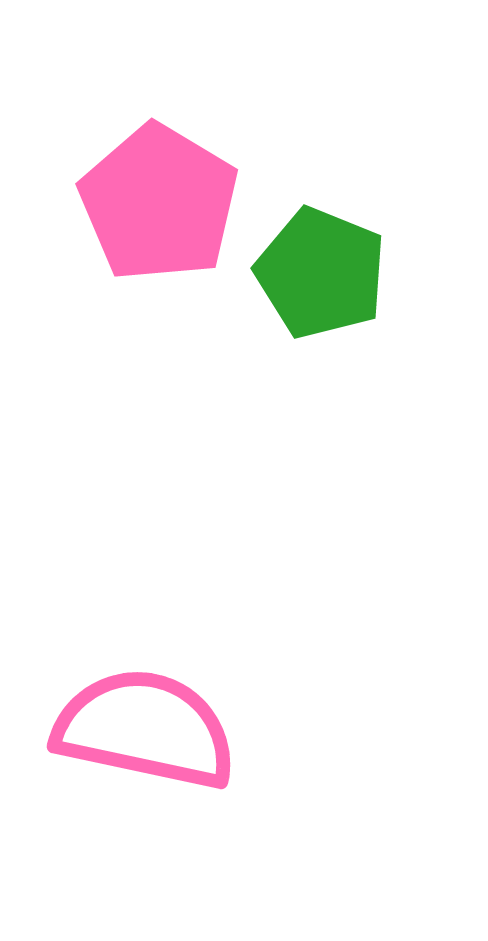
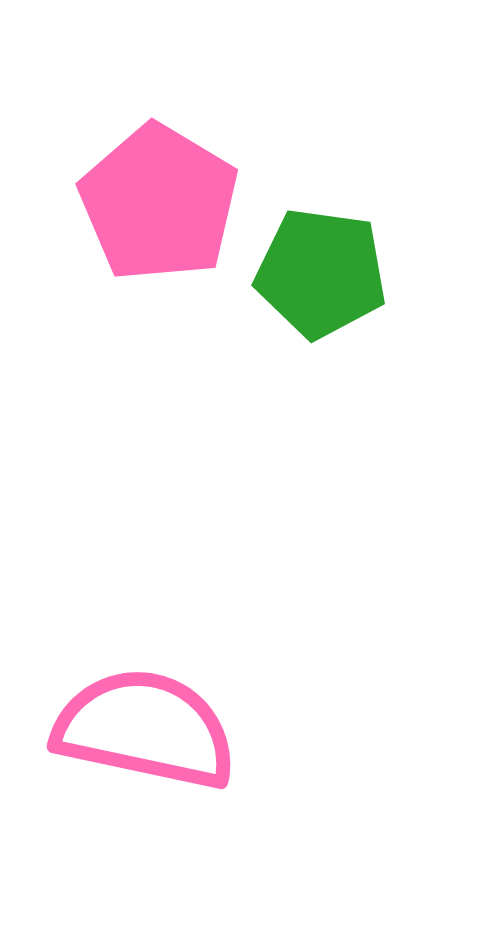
green pentagon: rotated 14 degrees counterclockwise
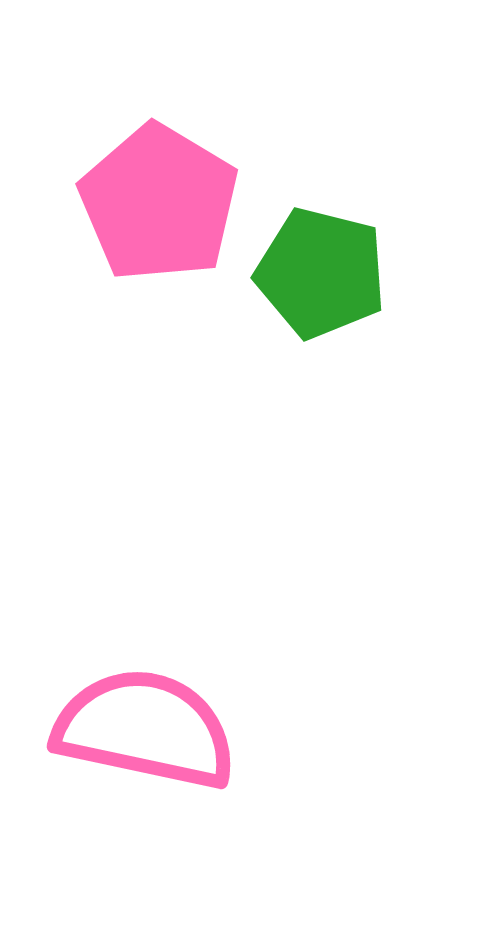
green pentagon: rotated 6 degrees clockwise
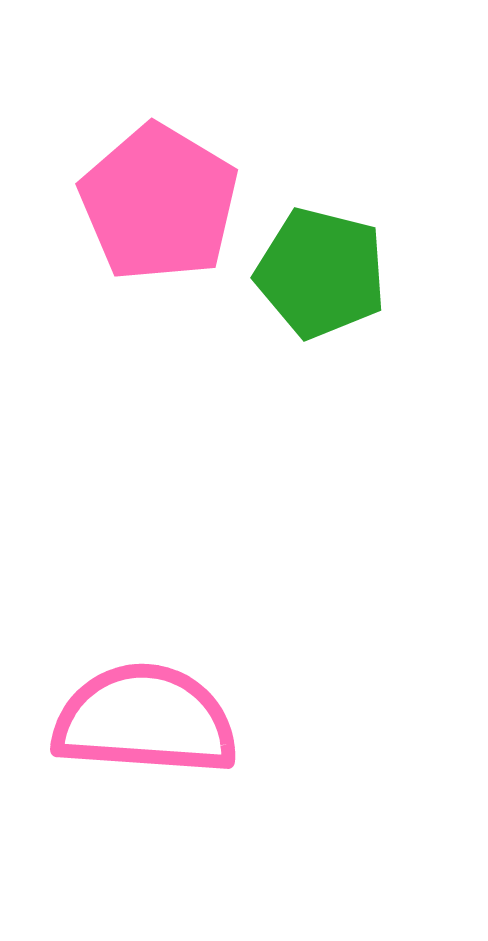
pink semicircle: moved 9 px up; rotated 8 degrees counterclockwise
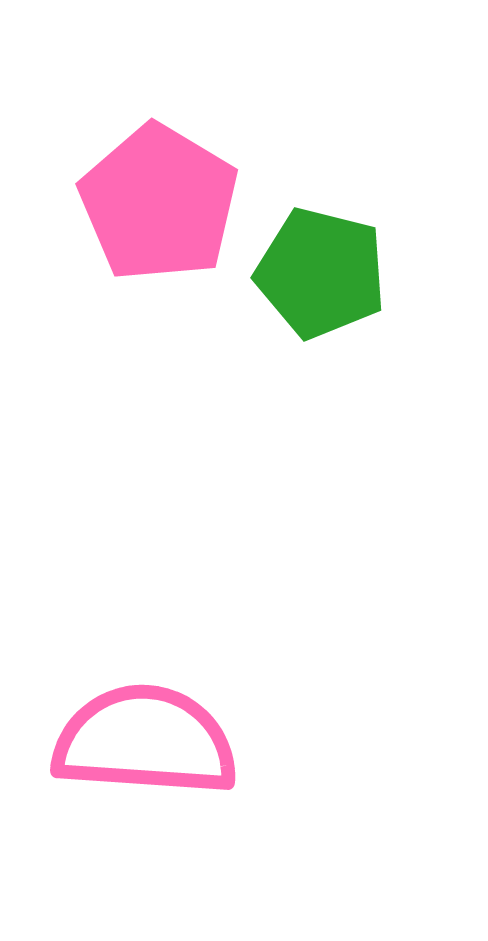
pink semicircle: moved 21 px down
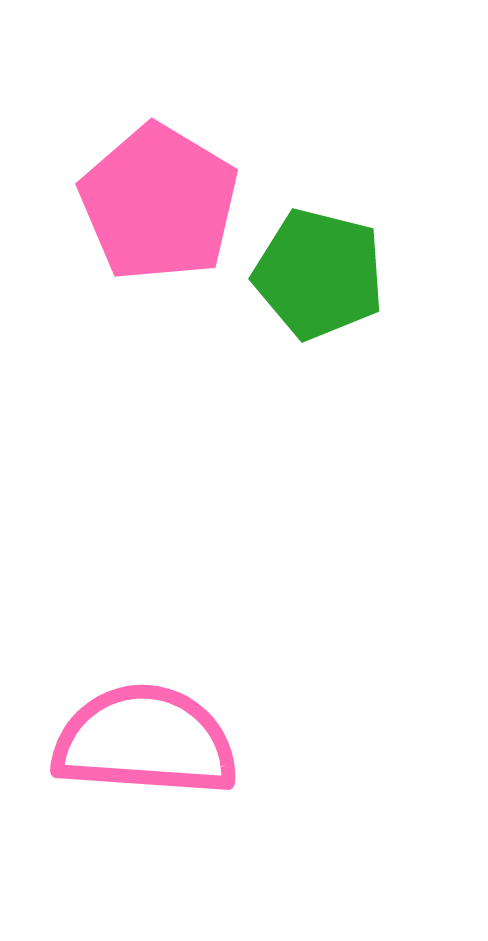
green pentagon: moved 2 px left, 1 px down
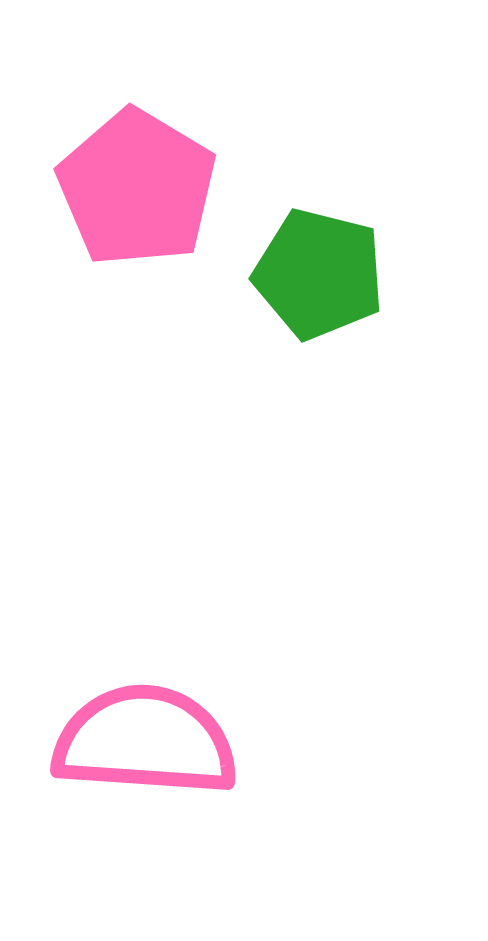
pink pentagon: moved 22 px left, 15 px up
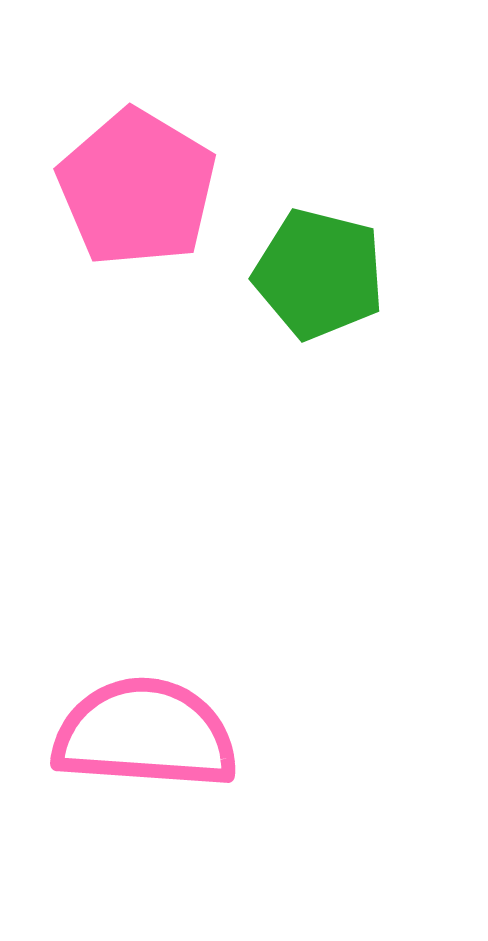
pink semicircle: moved 7 px up
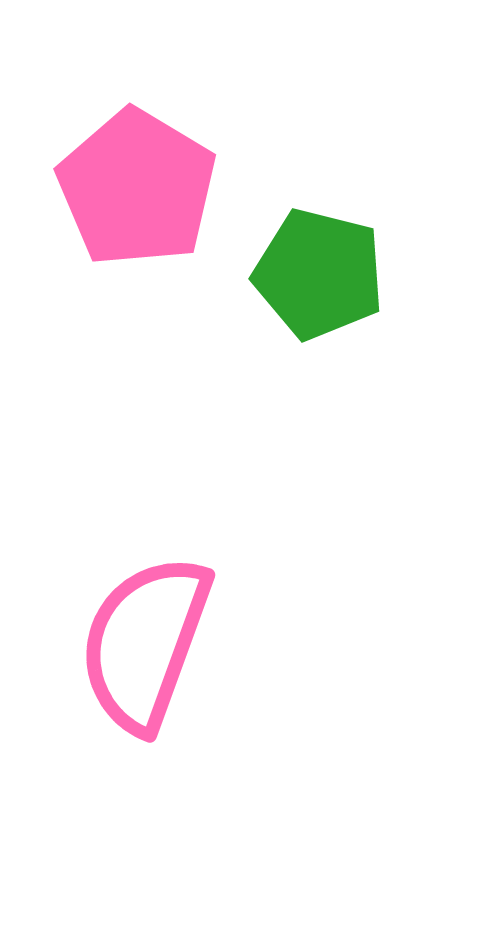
pink semicircle: moved 91 px up; rotated 74 degrees counterclockwise
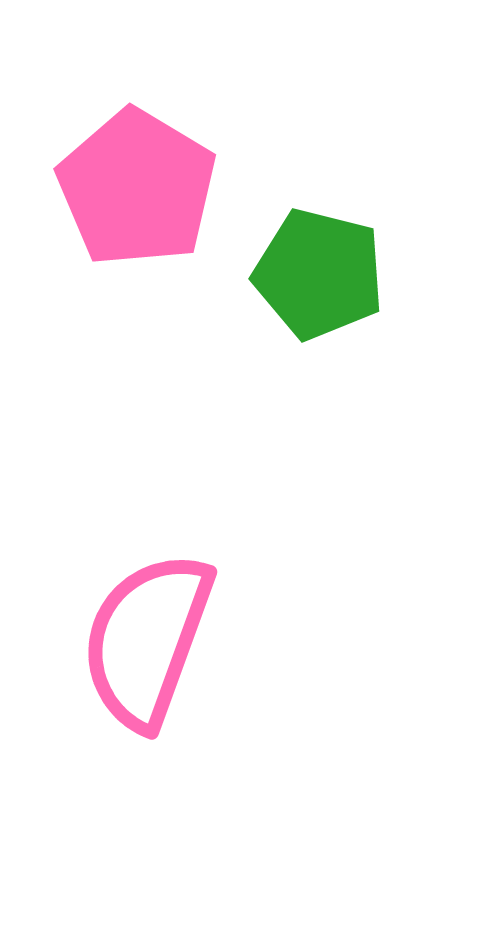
pink semicircle: moved 2 px right, 3 px up
